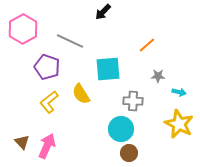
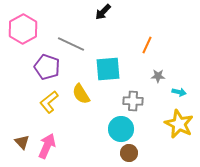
gray line: moved 1 px right, 3 px down
orange line: rotated 24 degrees counterclockwise
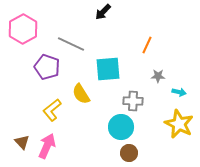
yellow L-shape: moved 3 px right, 8 px down
cyan circle: moved 2 px up
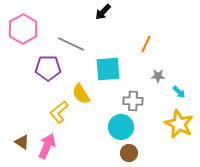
orange line: moved 1 px left, 1 px up
purple pentagon: moved 1 px right, 1 px down; rotated 20 degrees counterclockwise
cyan arrow: rotated 32 degrees clockwise
yellow L-shape: moved 7 px right, 2 px down
brown triangle: rotated 14 degrees counterclockwise
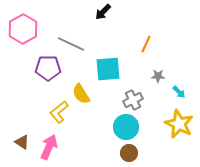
gray cross: moved 1 px up; rotated 30 degrees counterclockwise
cyan circle: moved 5 px right
pink arrow: moved 2 px right, 1 px down
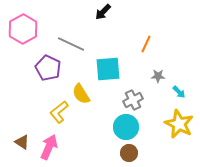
purple pentagon: rotated 25 degrees clockwise
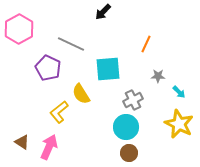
pink hexagon: moved 4 px left
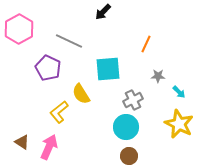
gray line: moved 2 px left, 3 px up
brown circle: moved 3 px down
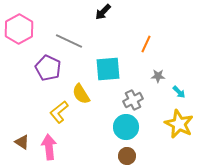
pink arrow: rotated 30 degrees counterclockwise
brown circle: moved 2 px left
